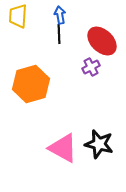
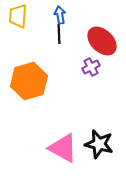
orange hexagon: moved 2 px left, 3 px up
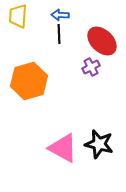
blue arrow: rotated 78 degrees counterclockwise
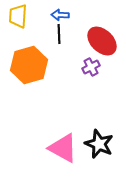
orange hexagon: moved 16 px up
black star: rotated 8 degrees clockwise
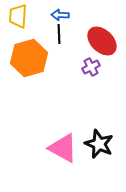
orange hexagon: moved 7 px up
